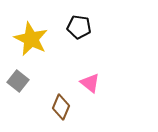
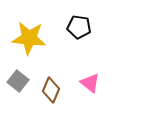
yellow star: moved 2 px left, 1 px up; rotated 20 degrees counterclockwise
brown diamond: moved 10 px left, 17 px up
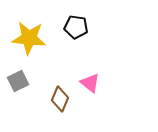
black pentagon: moved 3 px left
gray square: rotated 25 degrees clockwise
brown diamond: moved 9 px right, 9 px down
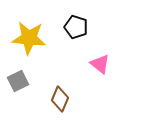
black pentagon: rotated 10 degrees clockwise
pink triangle: moved 10 px right, 19 px up
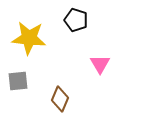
black pentagon: moved 7 px up
pink triangle: rotated 20 degrees clockwise
gray square: rotated 20 degrees clockwise
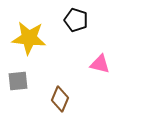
pink triangle: rotated 45 degrees counterclockwise
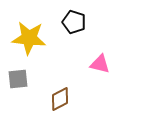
black pentagon: moved 2 px left, 2 px down
gray square: moved 2 px up
brown diamond: rotated 40 degrees clockwise
